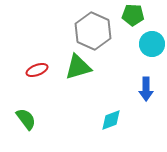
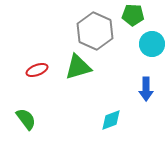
gray hexagon: moved 2 px right
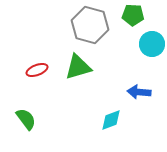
gray hexagon: moved 5 px left, 6 px up; rotated 9 degrees counterclockwise
blue arrow: moved 7 px left, 3 px down; rotated 95 degrees clockwise
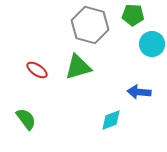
red ellipse: rotated 55 degrees clockwise
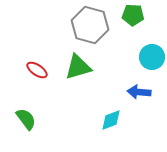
cyan circle: moved 13 px down
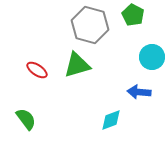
green pentagon: rotated 25 degrees clockwise
green triangle: moved 1 px left, 2 px up
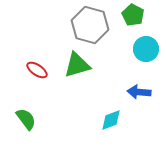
cyan circle: moved 6 px left, 8 px up
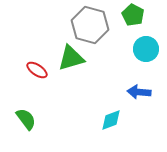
green triangle: moved 6 px left, 7 px up
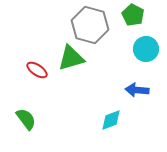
blue arrow: moved 2 px left, 2 px up
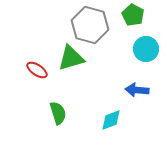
green semicircle: moved 32 px right, 6 px up; rotated 20 degrees clockwise
